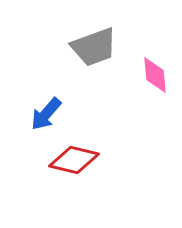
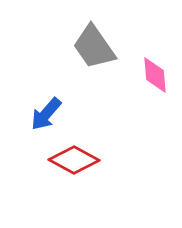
gray trapezoid: rotated 75 degrees clockwise
red diamond: rotated 15 degrees clockwise
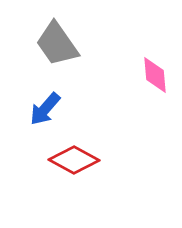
gray trapezoid: moved 37 px left, 3 px up
blue arrow: moved 1 px left, 5 px up
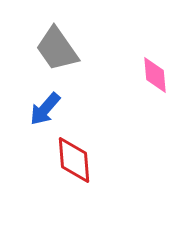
gray trapezoid: moved 5 px down
red diamond: rotated 57 degrees clockwise
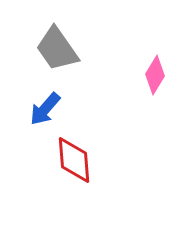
pink diamond: rotated 36 degrees clockwise
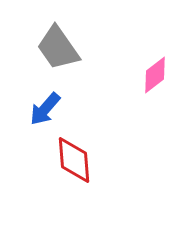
gray trapezoid: moved 1 px right, 1 px up
pink diamond: rotated 21 degrees clockwise
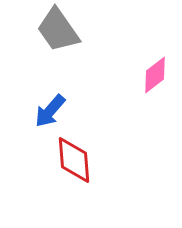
gray trapezoid: moved 18 px up
blue arrow: moved 5 px right, 2 px down
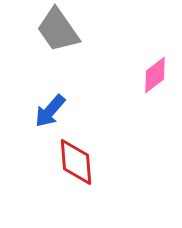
red diamond: moved 2 px right, 2 px down
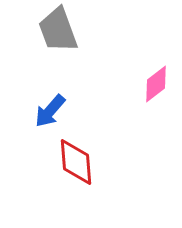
gray trapezoid: rotated 15 degrees clockwise
pink diamond: moved 1 px right, 9 px down
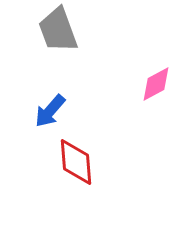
pink diamond: rotated 9 degrees clockwise
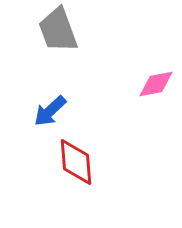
pink diamond: rotated 18 degrees clockwise
blue arrow: rotated 6 degrees clockwise
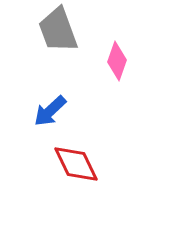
pink diamond: moved 39 px left, 23 px up; rotated 60 degrees counterclockwise
red diamond: moved 2 px down; rotated 21 degrees counterclockwise
